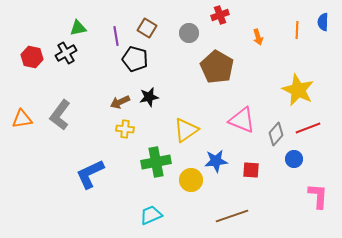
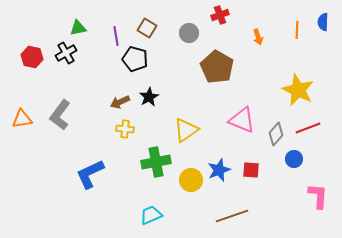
black star: rotated 18 degrees counterclockwise
blue star: moved 3 px right, 9 px down; rotated 15 degrees counterclockwise
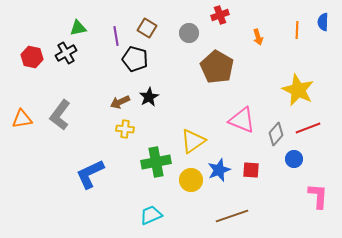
yellow triangle: moved 7 px right, 11 px down
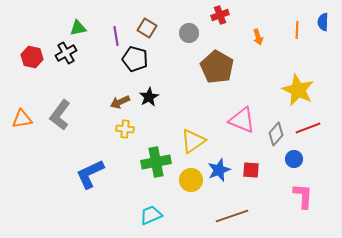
pink L-shape: moved 15 px left
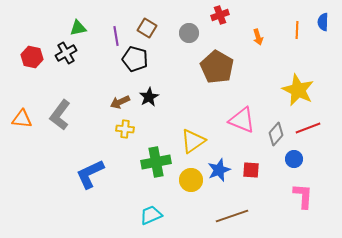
orange triangle: rotated 15 degrees clockwise
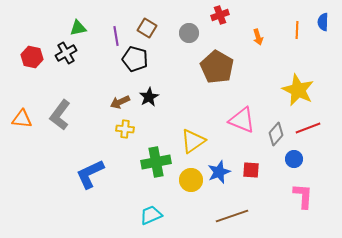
blue star: moved 2 px down
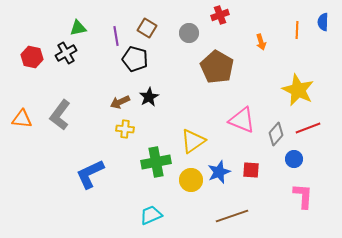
orange arrow: moved 3 px right, 5 px down
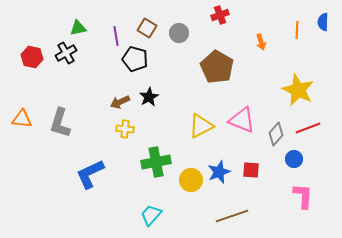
gray circle: moved 10 px left
gray L-shape: moved 8 px down; rotated 20 degrees counterclockwise
yellow triangle: moved 8 px right, 15 px up; rotated 8 degrees clockwise
cyan trapezoid: rotated 25 degrees counterclockwise
